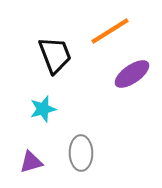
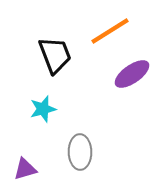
gray ellipse: moved 1 px left, 1 px up
purple triangle: moved 6 px left, 7 px down
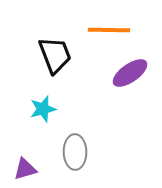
orange line: moved 1 px left, 1 px up; rotated 33 degrees clockwise
purple ellipse: moved 2 px left, 1 px up
gray ellipse: moved 5 px left
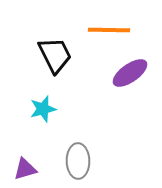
black trapezoid: rotated 6 degrees counterclockwise
gray ellipse: moved 3 px right, 9 px down
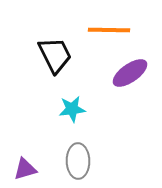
cyan star: moved 29 px right; rotated 8 degrees clockwise
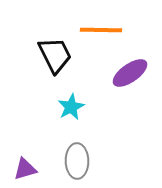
orange line: moved 8 px left
cyan star: moved 1 px left, 2 px up; rotated 20 degrees counterclockwise
gray ellipse: moved 1 px left
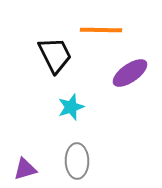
cyan star: rotated 8 degrees clockwise
